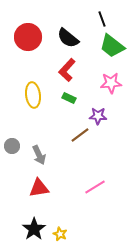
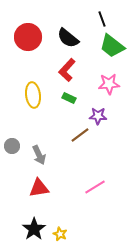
pink star: moved 2 px left, 1 px down
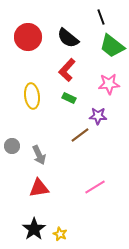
black line: moved 1 px left, 2 px up
yellow ellipse: moved 1 px left, 1 px down
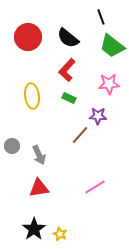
brown line: rotated 12 degrees counterclockwise
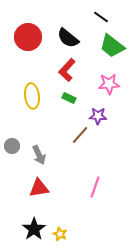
black line: rotated 35 degrees counterclockwise
pink line: rotated 40 degrees counterclockwise
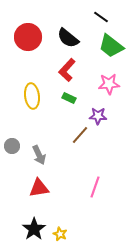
green trapezoid: moved 1 px left
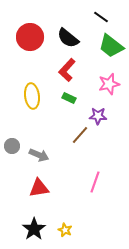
red circle: moved 2 px right
pink star: rotated 10 degrees counterclockwise
gray arrow: rotated 42 degrees counterclockwise
pink line: moved 5 px up
yellow star: moved 5 px right, 4 px up
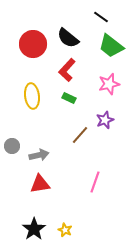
red circle: moved 3 px right, 7 px down
purple star: moved 7 px right, 4 px down; rotated 24 degrees counterclockwise
gray arrow: rotated 36 degrees counterclockwise
red triangle: moved 1 px right, 4 px up
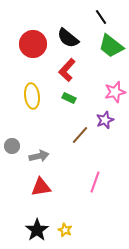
black line: rotated 21 degrees clockwise
pink star: moved 6 px right, 8 px down
gray arrow: moved 1 px down
red triangle: moved 1 px right, 3 px down
black star: moved 3 px right, 1 px down
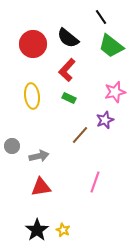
yellow star: moved 2 px left
